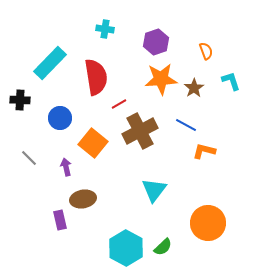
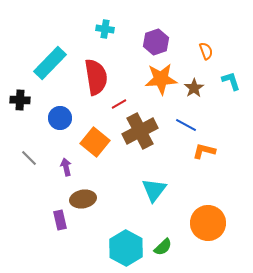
orange square: moved 2 px right, 1 px up
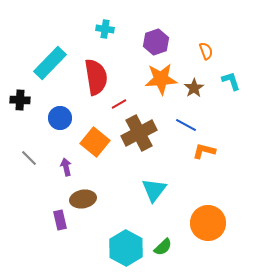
brown cross: moved 1 px left, 2 px down
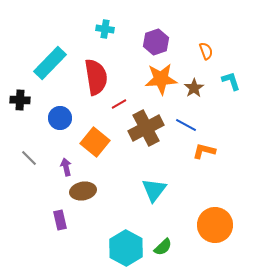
brown cross: moved 7 px right, 5 px up
brown ellipse: moved 8 px up
orange circle: moved 7 px right, 2 px down
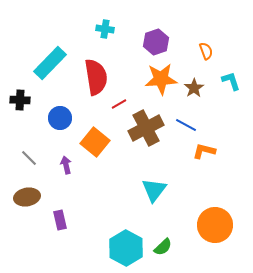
purple arrow: moved 2 px up
brown ellipse: moved 56 px left, 6 px down
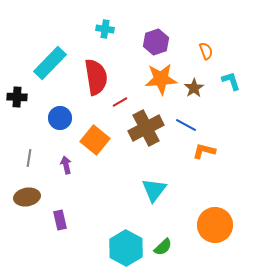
black cross: moved 3 px left, 3 px up
red line: moved 1 px right, 2 px up
orange square: moved 2 px up
gray line: rotated 54 degrees clockwise
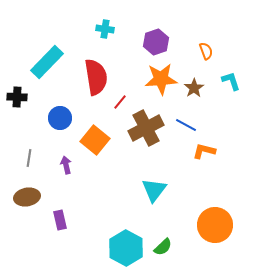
cyan rectangle: moved 3 px left, 1 px up
red line: rotated 21 degrees counterclockwise
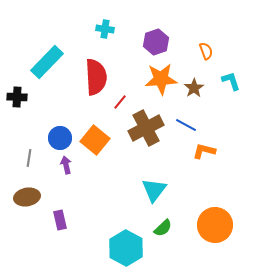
red semicircle: rotated 6 degrees clockwise
blue circle: moved 20 px down
green semicircle: moved 19 px up
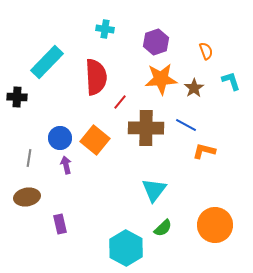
brown cross: rotated 28 degrees clockwise
purple rectangle: moved 4 px down
